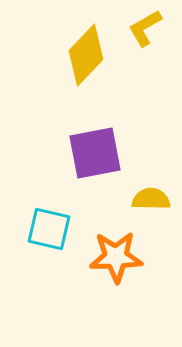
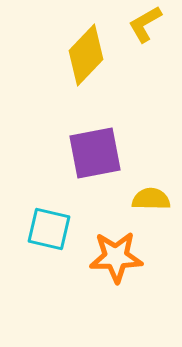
yellow L-shape: moved 4 px up
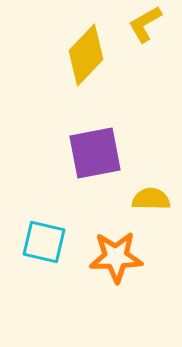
cyan square: moved 5 px left, 13 px down
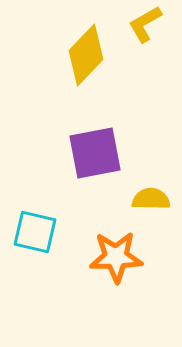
cyan square: moved 9 px left, 10 px up
